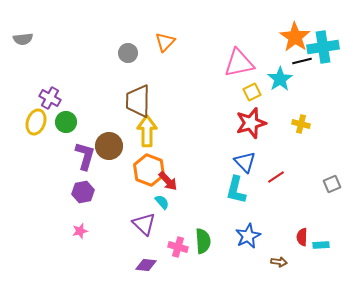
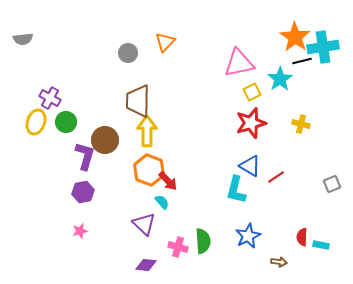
brown circle: moved 4 px left, 6 px up
blue triangle: moved 5 px right, 4 px down; rotated 15 degrees counterclockwise
cyan rectangle: rotated 14 degrees clockwise
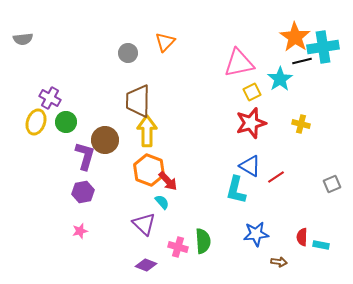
blue star: moved 8 px right, 2 px up; rotated 20 degrees clockwise
purple diamond: rotated 15 degrees clockwise
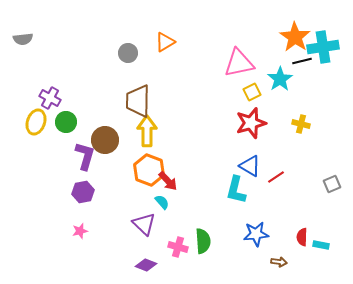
orange triangle: rotated 15 degrees clockwise
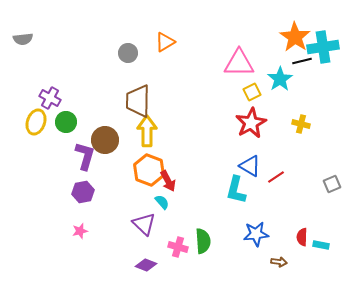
pink triangle: rotated 12 degrees clockwise
red star: rotated 12 degrees counterclockwise
red arrow: rotated 15 degrees clockwise
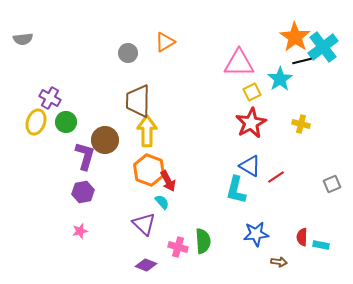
cyan cross: rotated 28 degrees counterclockwise
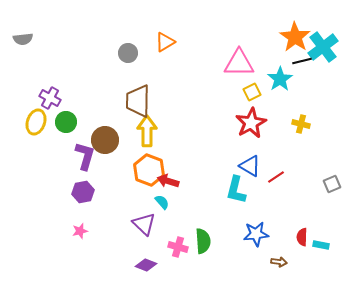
red arrow: rotated 135 degrees clockwise
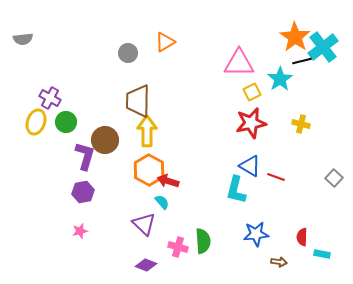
red star: rotated 16 degrees clockwise
orange hexagon: rotated 8 degrees clockwise
red line: rotated 54 degrees clockwise
gray square: moved 2 px right, 6 px up; rotated 24 degrees counterclockwise
cyan rectangle: moved 1 px right, 9 px down
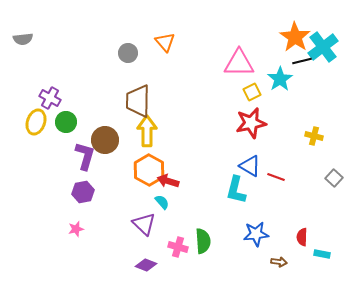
orange triangle: rotated 40 degrees counterclockwise
yellow cross: moved 13 px right, 12 px down
pink star: moved 4 px left, 2 px up
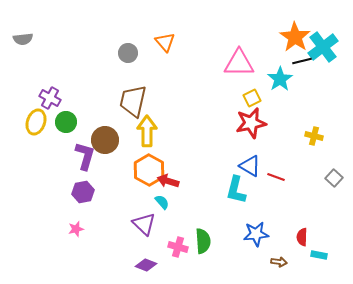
yellow square: moved 6 px down
brown trapezoid: moved 5 px left; rotated 12 degrees clockwise
cyan rectangle: moved 3 px left, 1 px down
